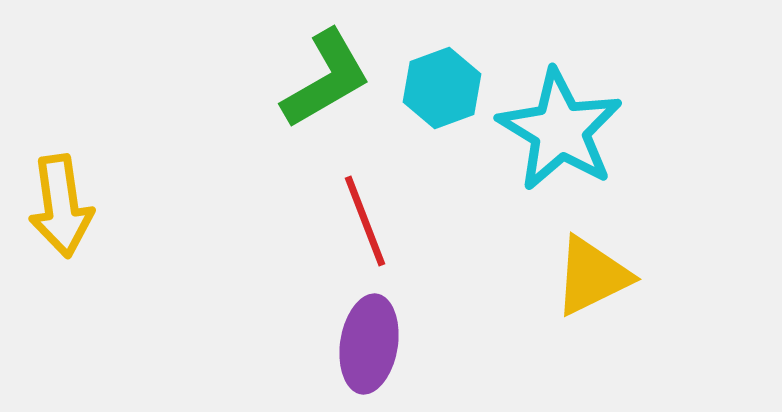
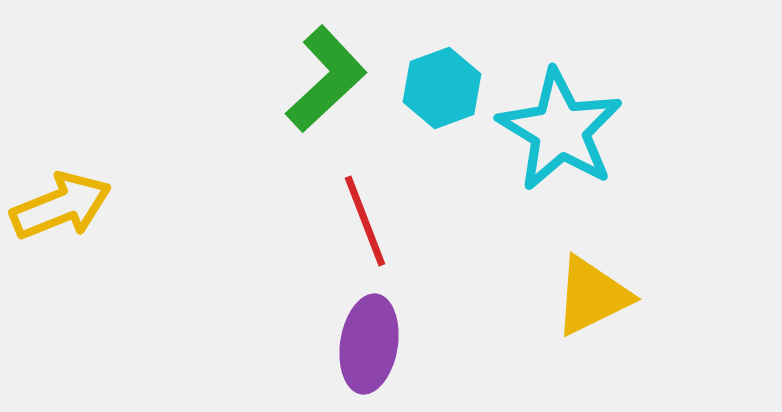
green L-shape: rotated 13 degrees counterclockwise
yellow arrow: rotated 104 degrees counterclockwise
yellow triangle: moved 20 px down
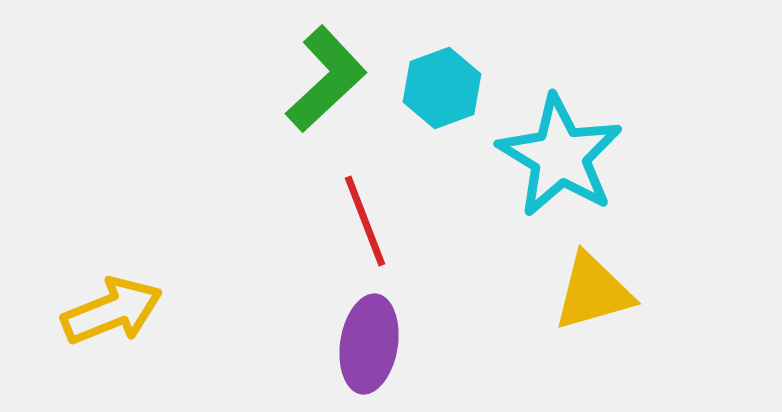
cyan star: moved 26 px down
yellow arrow: moved 51 px right, 105 px down
yellow triangle: moved 1 px right, 4 px up; rotated 10 degrees clockwise
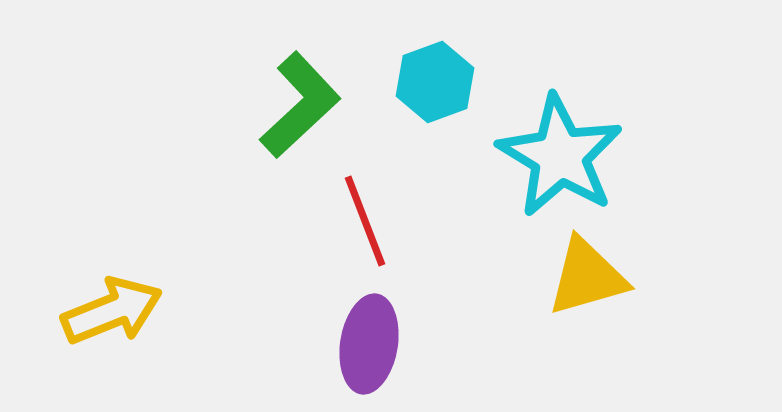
green L-shape: moved 26 px left, 26 px down
cyan hexagon: moved 7 px left, 6 px up
yellow triangle: moved 6 px left, 15 px up
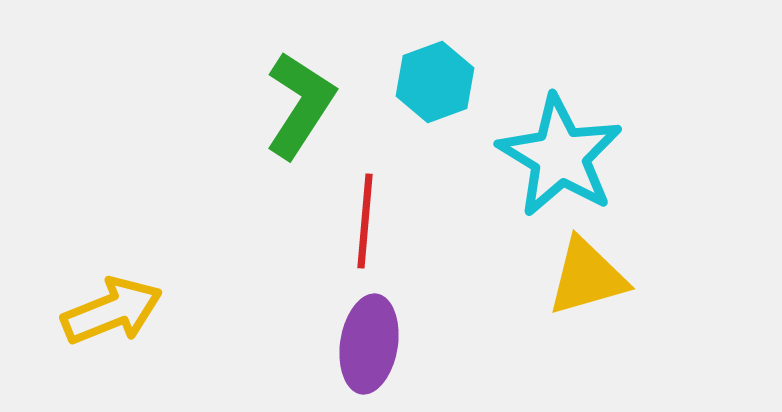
green L-shape: rotated 14 degrees counterclockwise
red line: rotated 26 degrees clockwise
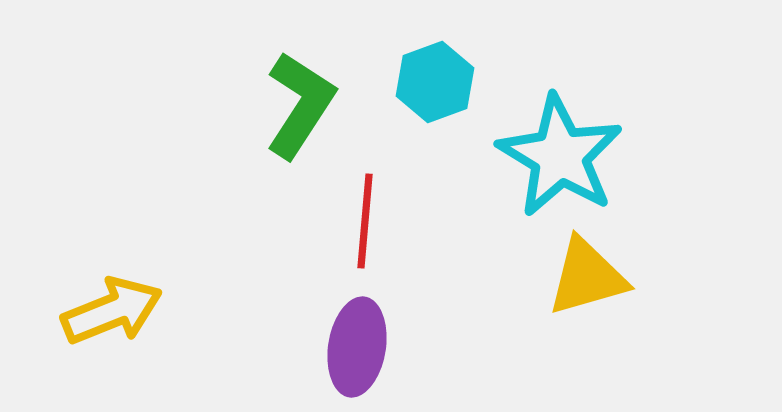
purple ellipse: moved 12 px left, 3 px down
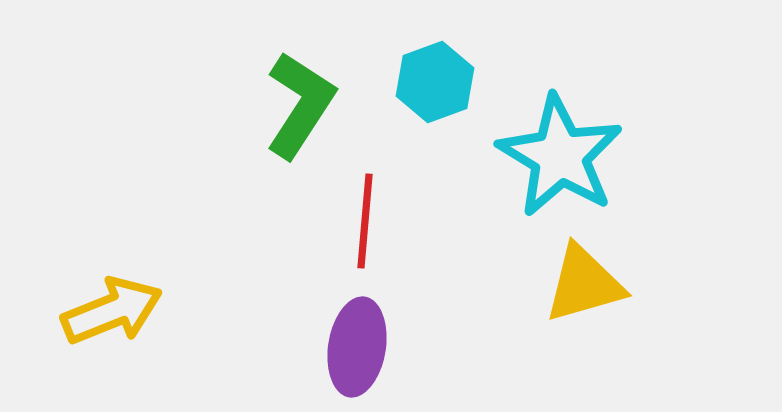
yellow triangle: moved 3 px left, 7 px down
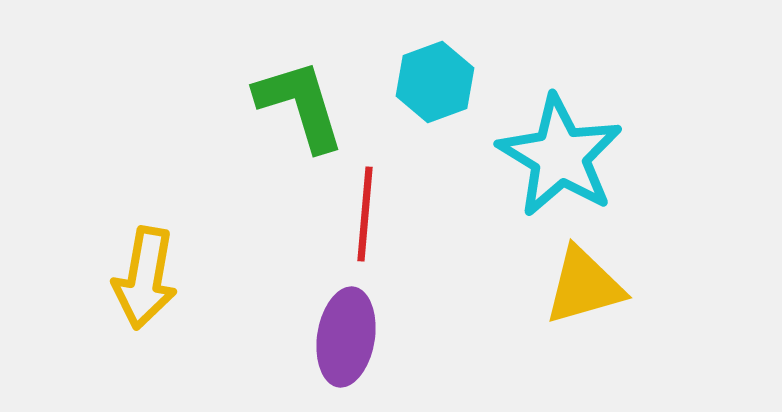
green L-shape: rotated 50 degrees counterclockwise
red line: moved 7 px up
yellow triangle: moved 2 px down
yellow arrow: moved 33 px right, 33 px up; rotated 122 degrees clockwise
purple ellipse: moved 11 px left, 10 px up
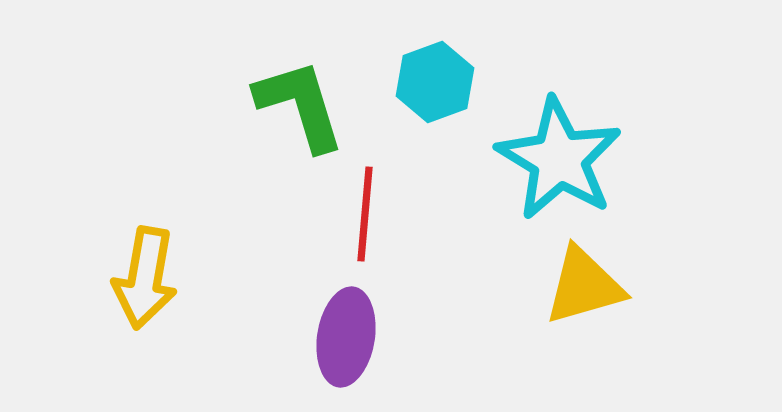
cyan star: moved 1 px left, 3 px down
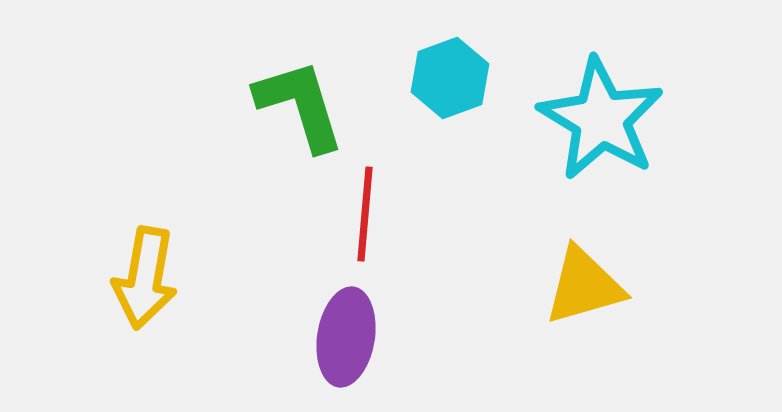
cyan hexagon: moved 15 px right, 4 px up
cyan star: moved 42 px right, 40 px up
